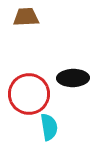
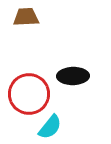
black ellipse: moved 2 px up
cyan semicircle: moved 1 px right; rotated 48 degrees clockwise
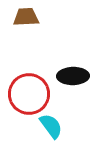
cyan semicircle: moved 1 px right, 1 px up; rotated 76 degrees counterclockwise
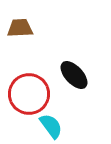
brown trapezoid: moved 6 px left, 11 px down
black ellipse: moved 1 px right, 1 px up; rotated 48 degrees clockwise
